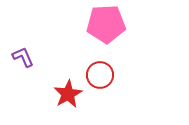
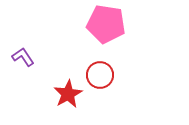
pink pentagon: rotated 12 degrees clockwise
purple L-shape: rotated 10 degrees counterclockwise
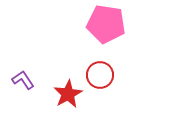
purple L-shape: moved 23 px down
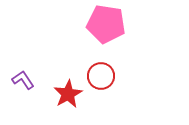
red circle: moved 1 px right, 1 px down
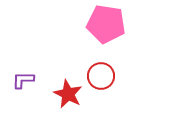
purple L-shape: rotated 55 degrees counterclockwise
red star: rotated 16 degrees counterclockwise
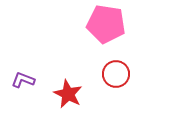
red circle: moved 15 px right, 2 px up
purple L-shape: rotated 20 degrees clockwise
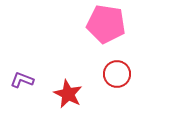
red circle: moved 1 px right
purple L-shape: moved 1 px left
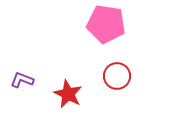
red circle: moved 2 px down
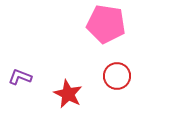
purple L-shape: moved 2 px left, 3 px up
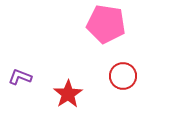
red circle: moved 6 px right
red star: rotated 12 degrees clockwise
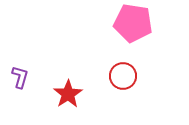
pink pentagon: moved 27 px right, 1 px up
purple L-shape: rotated 85 degrees clockwise
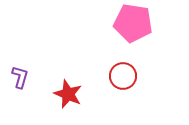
red star: rotated 16 degrees counterclockwise
